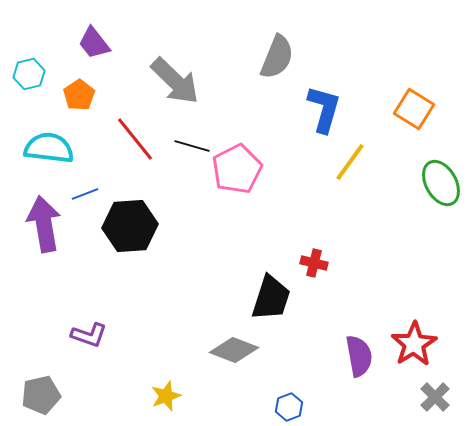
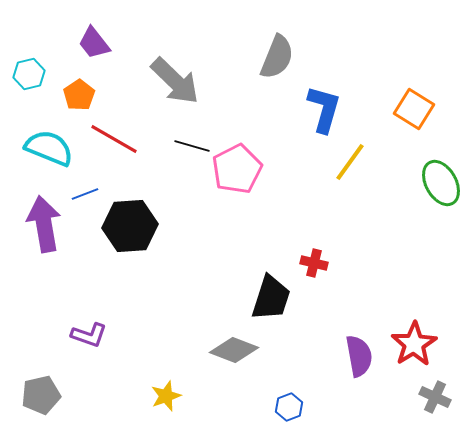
red line: moved 21 px left; rotated 21 degrees counterclockwise
cyan semicircle: rotated 15 degrees clockwise
gray cross: rotated 20 degrees counterclockwise
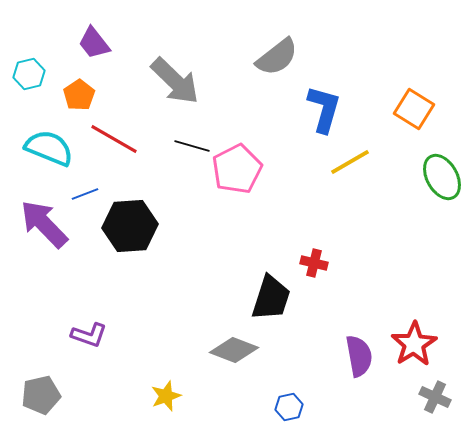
gray semicircle: rotated 30 degrees clockwise
yellow line: rotated 24 degrees clockwise
green ellipse: moved 1 px right, 6 px up
purple arrow: rotated 34 degrees counterclockwise
blue hexagon: rotated 8 degrees clockwise
